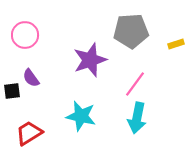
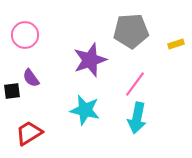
cyan star: moved 4 px right, 6 px up
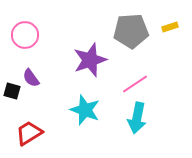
yellow rectangle: moved 6 px left, 17 px up
pink line: rotated 20 degrees clockwise
black square: rotated 24 degrees clockwise
cyan star: rotated 8 degrees clockwise
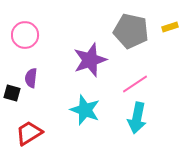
gray pentagon: rotated 16 degrees clockwise
purple semicircle: rotated 42 degrees clockwise
black square: moved 2 px down
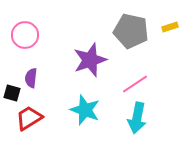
red trapezoid: moved 15 px up
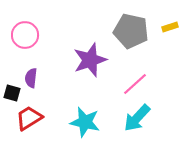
pink line: rotated 8 degrees counterclockwise
cyan star: moved 12 px down; rotated 8 degrees counterclockwise
cyan arrow: rotated 32 degrees clockwise
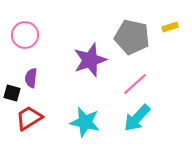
gray pentagon: moved 1 px right, 6 px down
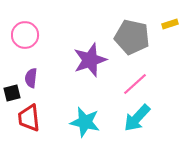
yellow rectangle: moved 3 px up
black square: rotated 30 degrees counterclockwise
red trapezoid: rotated 64 degrees counterclockwise
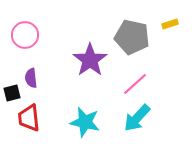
purple star: rotated 16 degrees counterclockwise
purple semicircle: rotated 12 degrees counterclockwise
